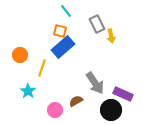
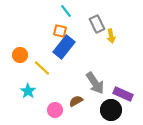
blue rectangle: moved 1 px right; rotated 10 degrees counterclockwise
yellow line: rotated 66 degrees counterclockwise
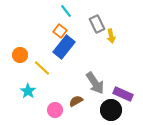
orange square: rotated 24 degrees clockwise
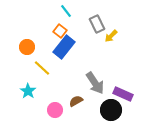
yellow arrow: rotated 56 degrees clockwise
orange circle: moved 7 px right, 8 px up
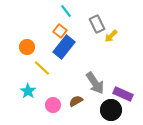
pink circle: moved 2 px left, 5 px up
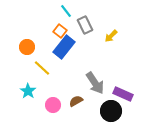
gray rectangle: moved 12 px left, 1 px down
black circle: moved 1 px down
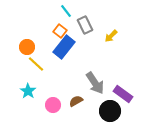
yellow line: moved 6 px left, 4 px up
purple rectangle: rotated 12 degrees clockwise
black circle: moved 1 px left
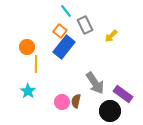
yellow line: rotated 48 degrees clockwise
brown semicircle: rotated 48 degrees counterclockwise
pink circle: moved 9 px right, 3 px up
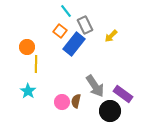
blue rectangle: moved 10 px right, 3 px up
gray arrow: moved 3 px down
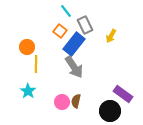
yellow arrow: rotated 16 degrees counterclockwise
gray arrow: moved 21 px left, 19 px up
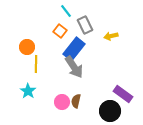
yellow arrow: rotated 48 degrees clockwise
blue rectangle: moved 5 px down
